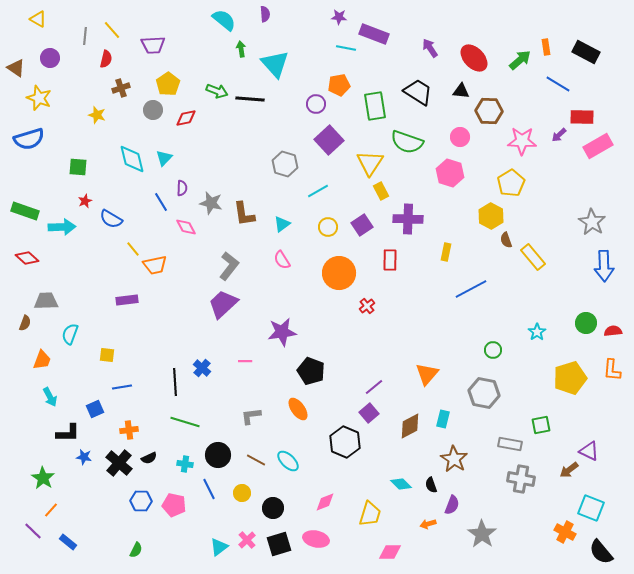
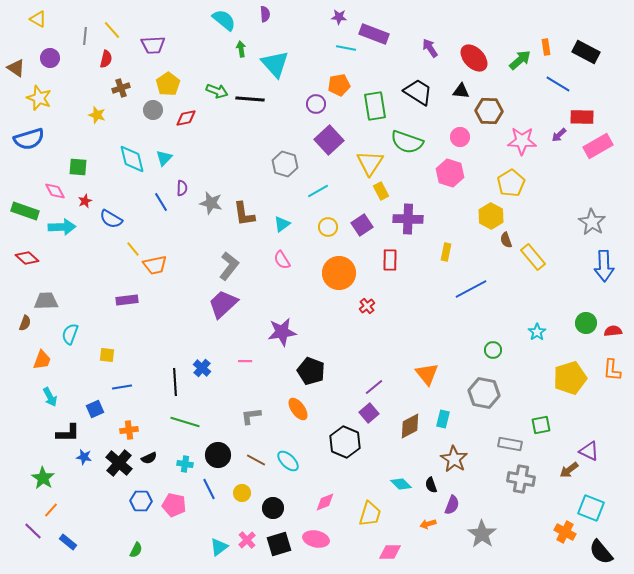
pink diamond at (186, 227): moved 131 px left, 36 px up
orange triangle at (427, 374): rotated 20 degrees counterclockwise
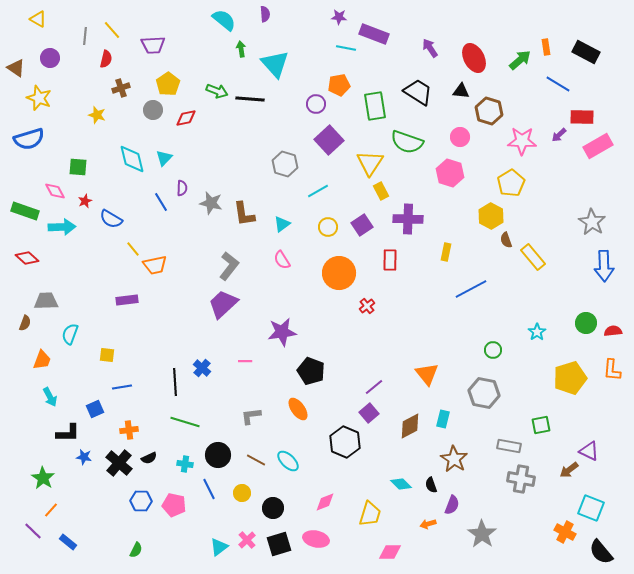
red ellipse at (474, 58): rotated 16 degrees clockwise
brown hexagon at (489, 111): rotated 16 degrees clockwise
gray rectangle at (510, 444): moved 1 px left, 2 px down
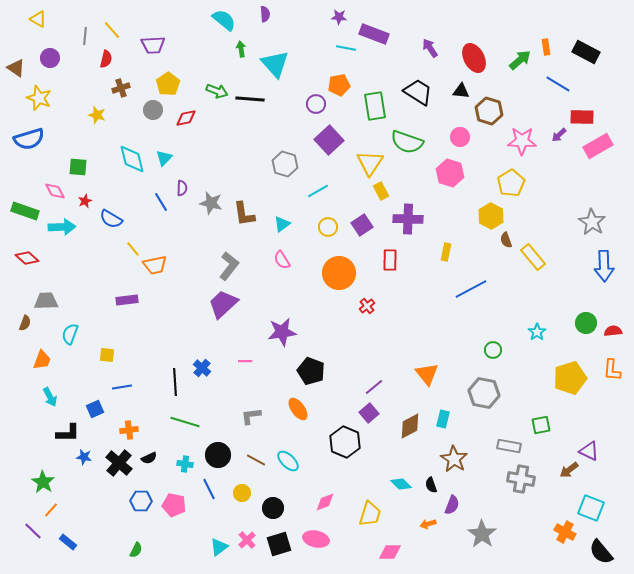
green star at (43, 478): moved 4 px down
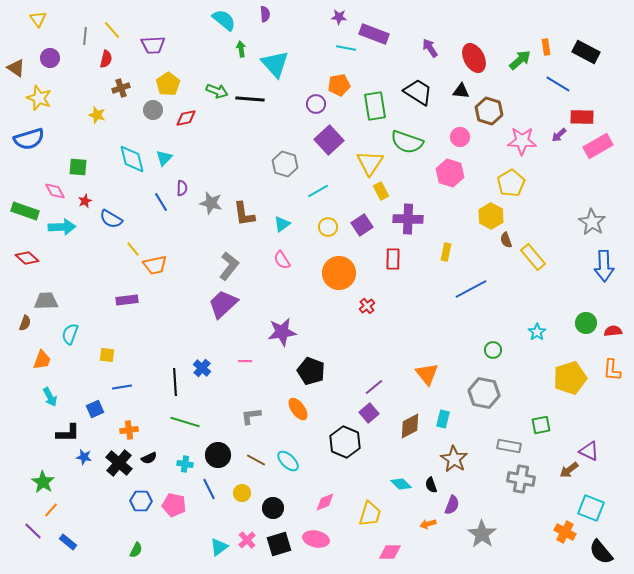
yellow triangle at (38, 19): rotated 24 degrees clockwise
red rectangle at (390, 260): moved 3 px right, 1 px up
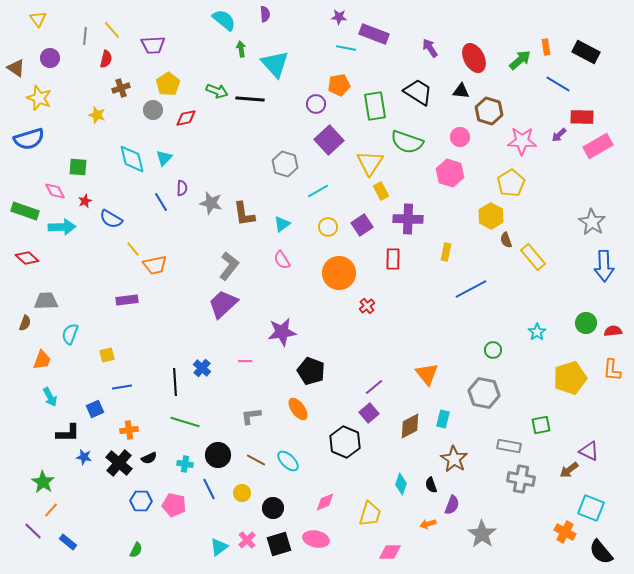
yellow square at (107, 355): rotated 21 degrees counterclockwise
cyan diamond at (401, 484): rotated 65 degrees clockwise
